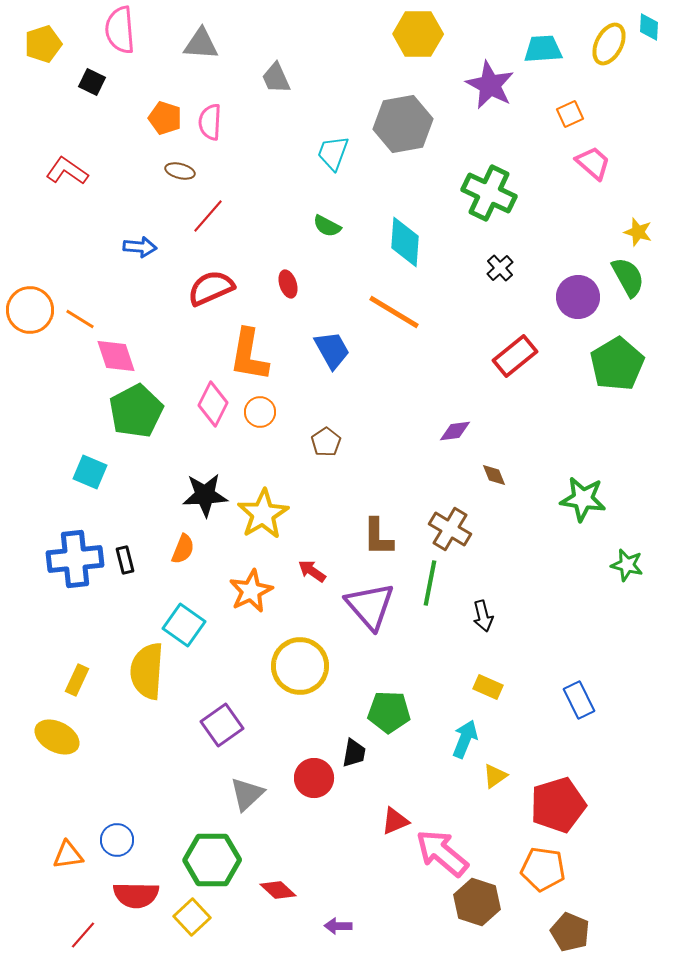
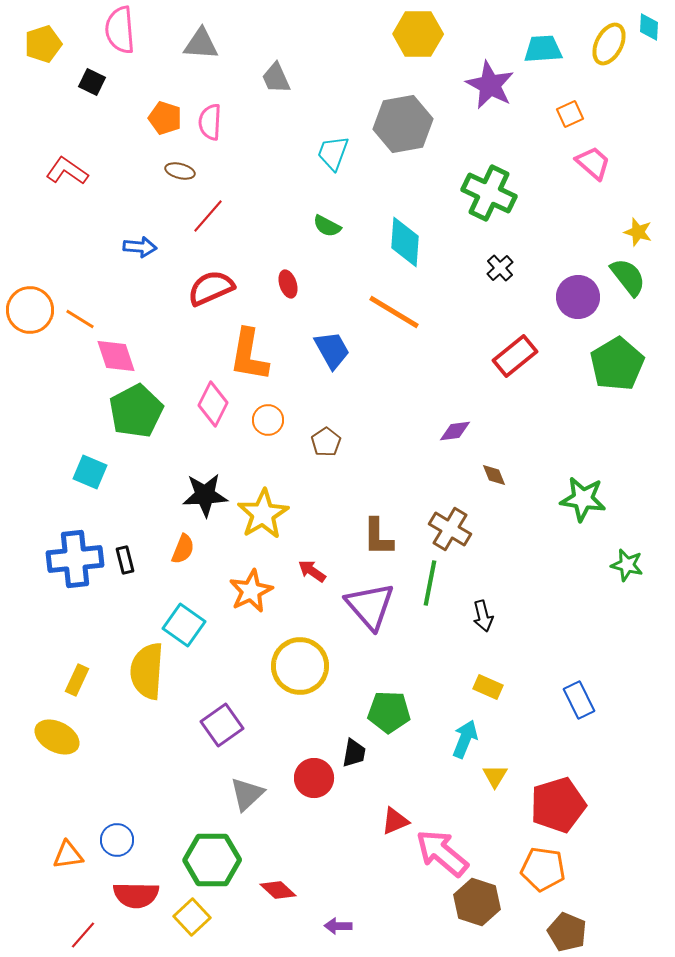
green semicircle at (628, 277): rotated 9 degrees counterclockwise
orange circle at (260, 412): moved 8 px right, 8 px down
yellow triangle at (495, 776): rotated 24 degrees counterclockwise
brown pentagon at (570, 932): moved 3 px left
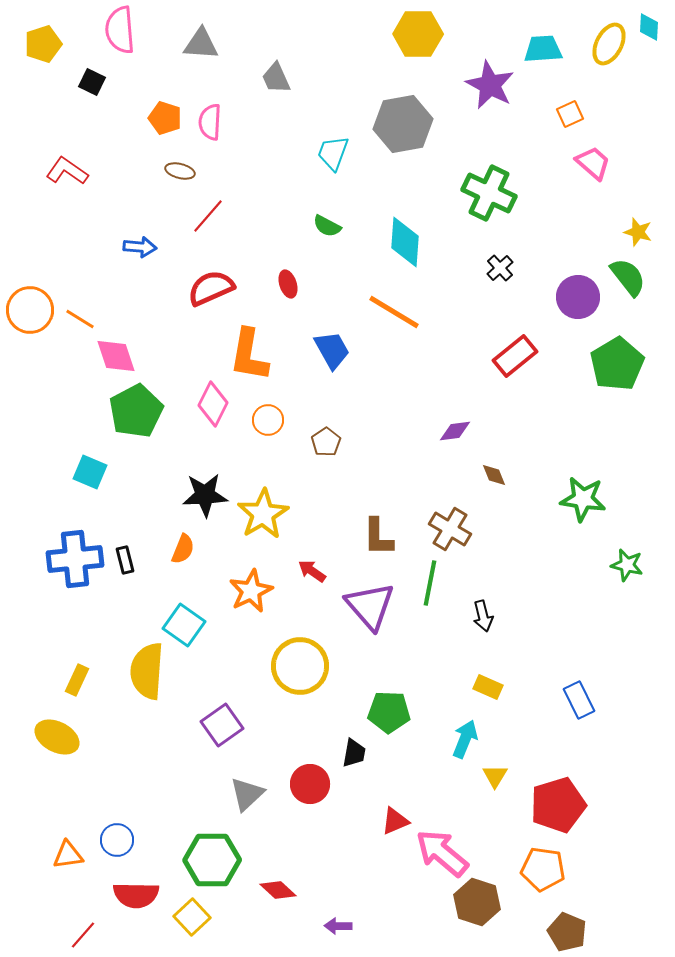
red circle at (314, 778): moved 4 px left, 6 px down
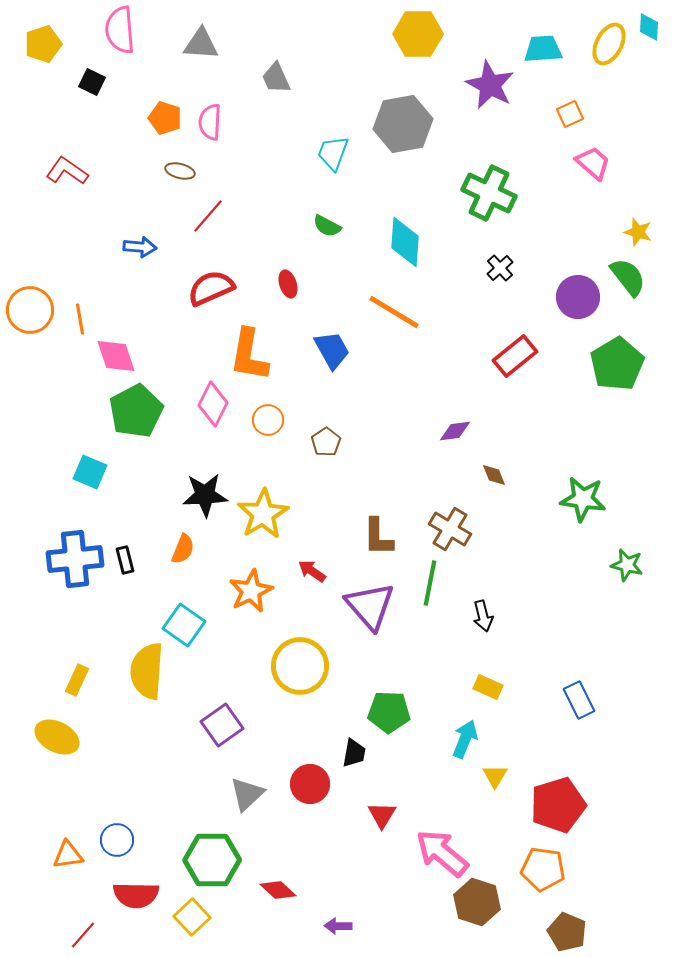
orange line at (80, 319): rotated 48 degrees clockwise
red triangle at (395, 821): moved 13 px left, 6 px up; rotated 36 degrees counterclockwise
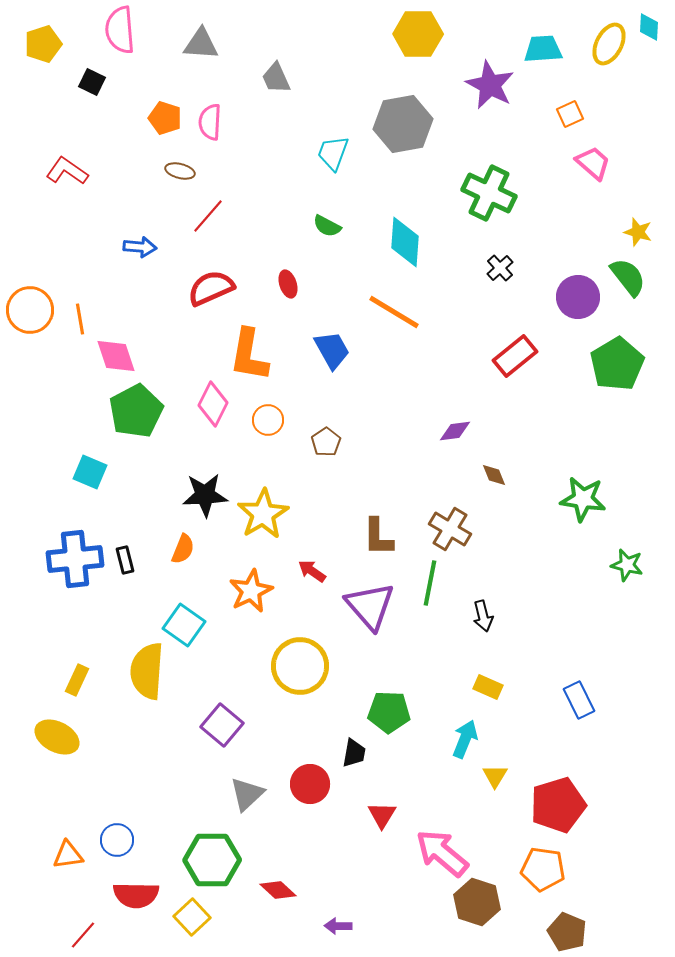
purple square at (222, 725): rotated 15 degrees counterclockwise
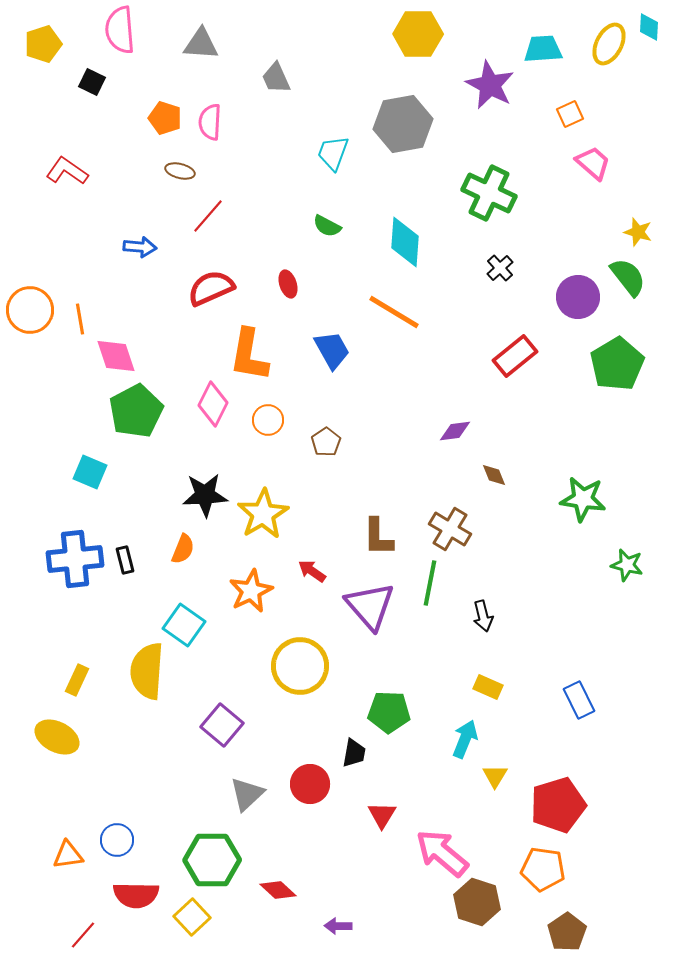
brown pentagon at (567, 932): rotated 15 degrees clockwise
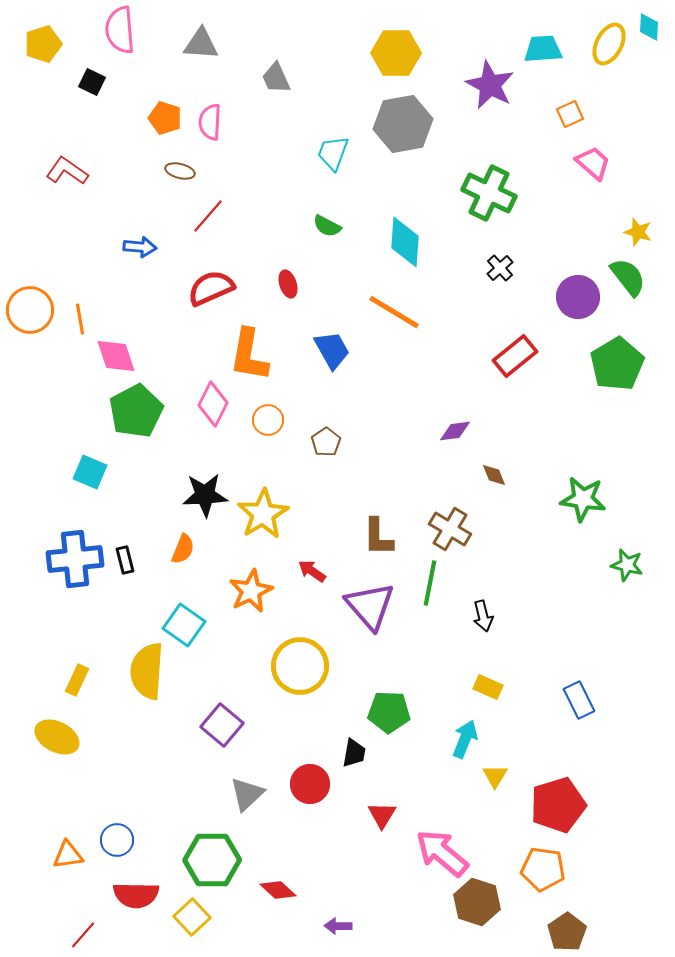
yellow hexagon at (418, 34): moved 22 px left, 19 px down
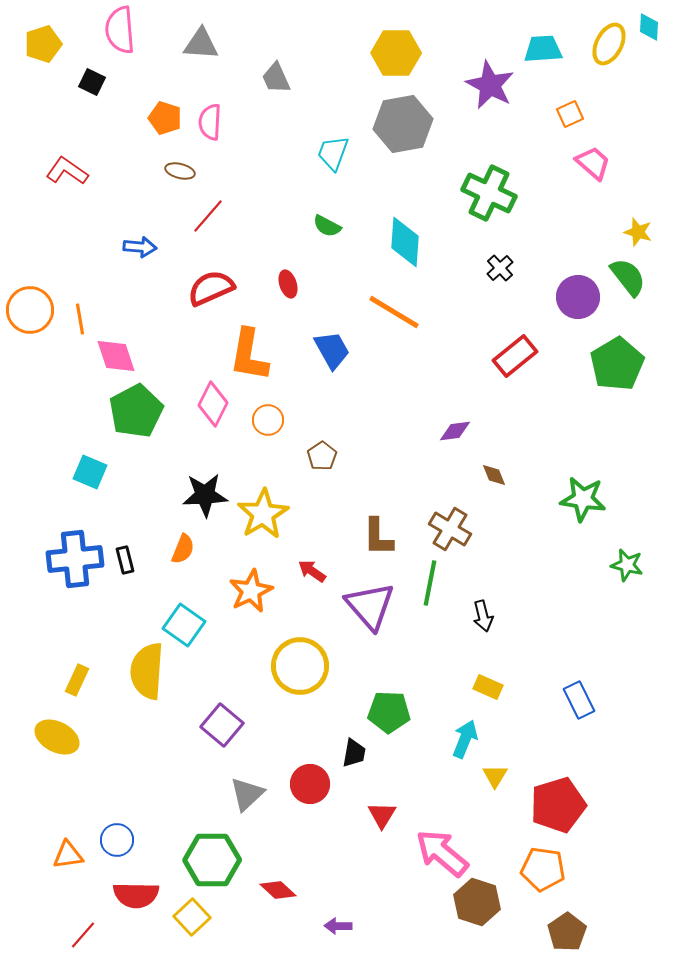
brown pentagon at (326, 442): moved 4 px left, 14 px down
